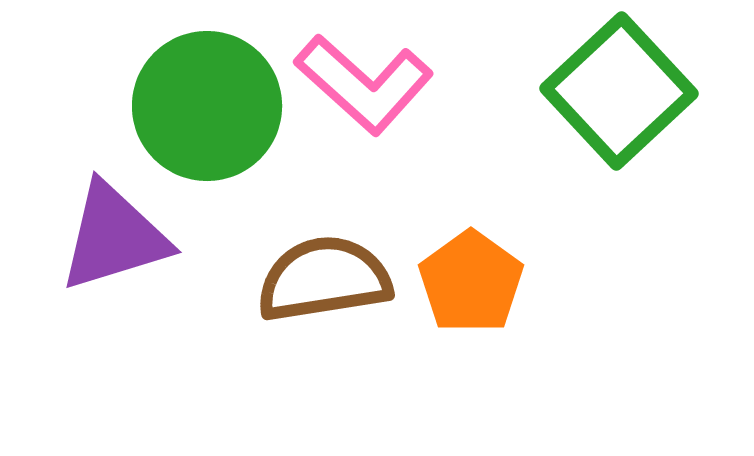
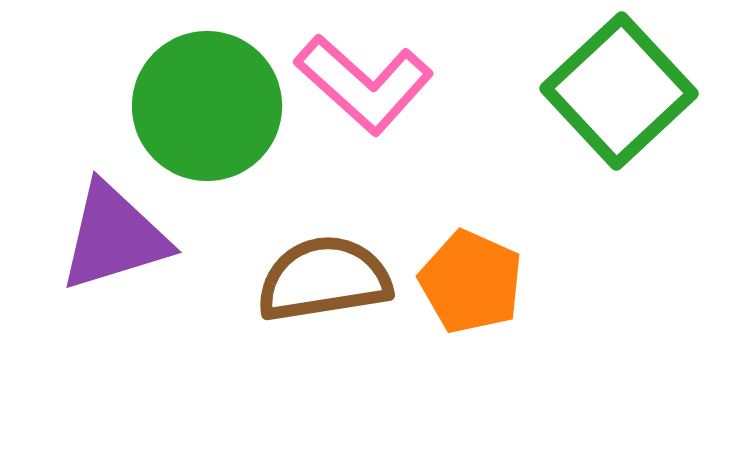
orange pentagon: rotated 12 degrees counterclockwise
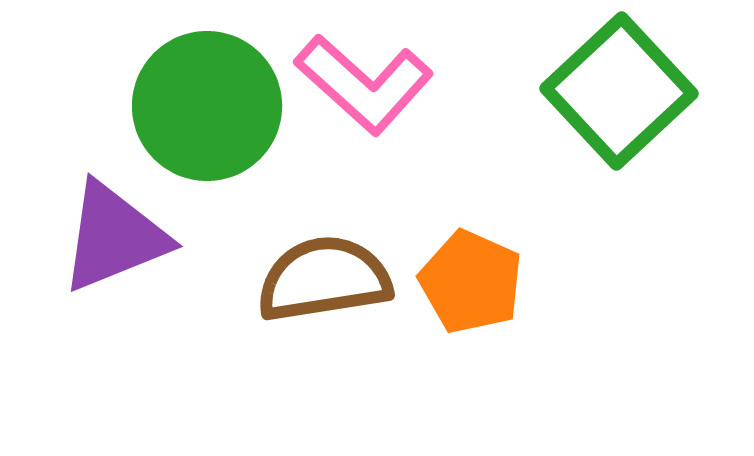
purple triangle: rotated 5 degrees counterclockwise
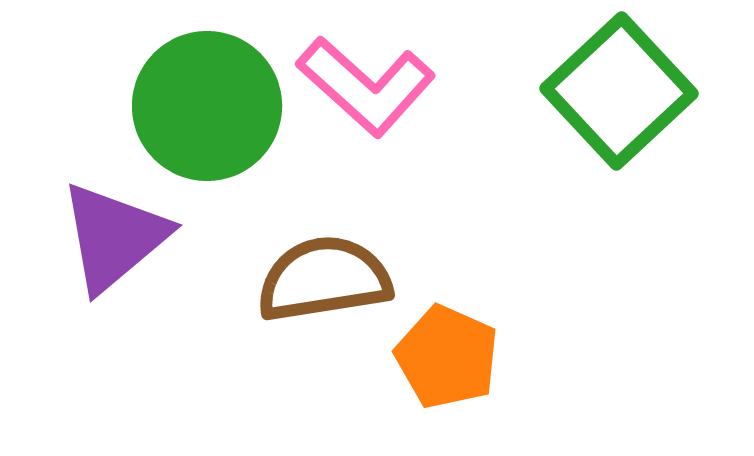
pink L-shape: moved 2 px right, 2 px down
purple triangle: rotated 18 degrees counterclockwise
orange pentagon: moved 24 px left, 75 px down
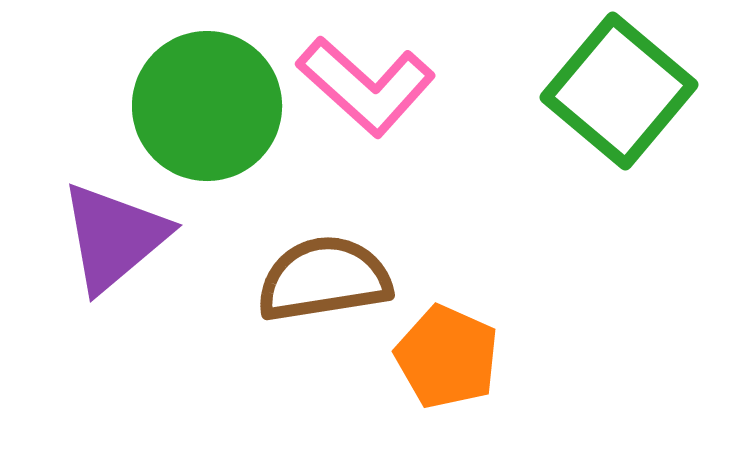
green square: rotated 7 degrees counterclockwise
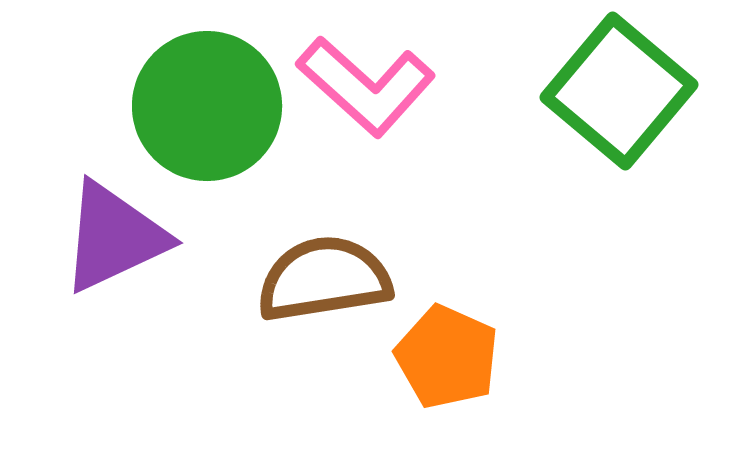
purple triangle: rotated 15 degrees clockwise
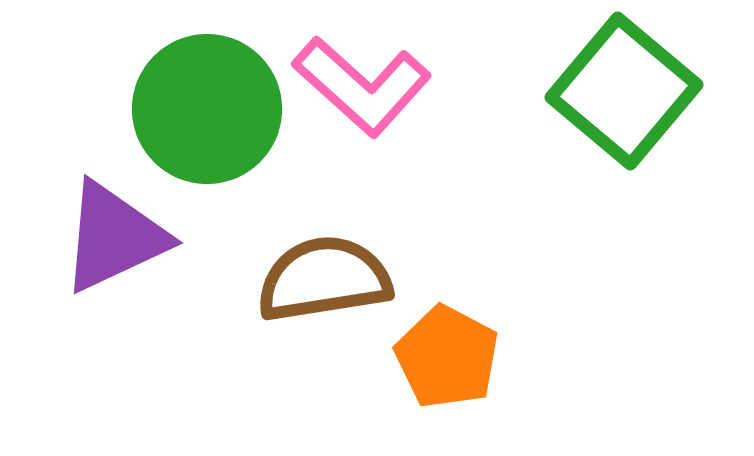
pink L-shape: moved 4 px left
green square: moved 5 px right
green circle: moved 3 px down
orange pentagon: rotated 4 degrees clockwise
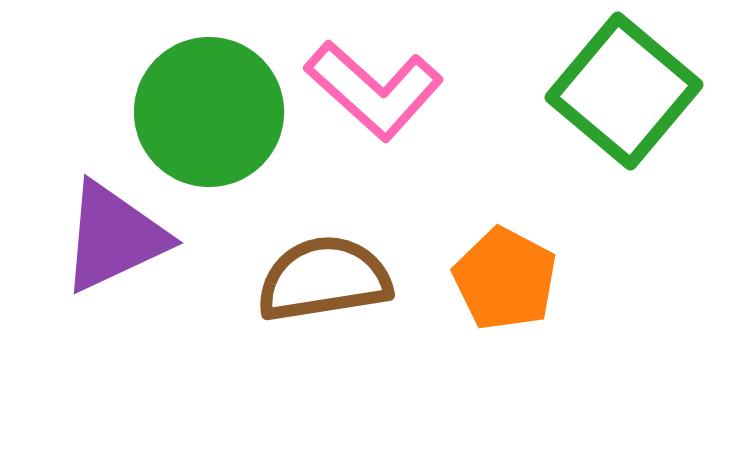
pink L-shape: moved 12 px right, 4 px down
green circle: moved 2 px right, 3 px down
orange pentagon: moved 58 px right, 78 px up
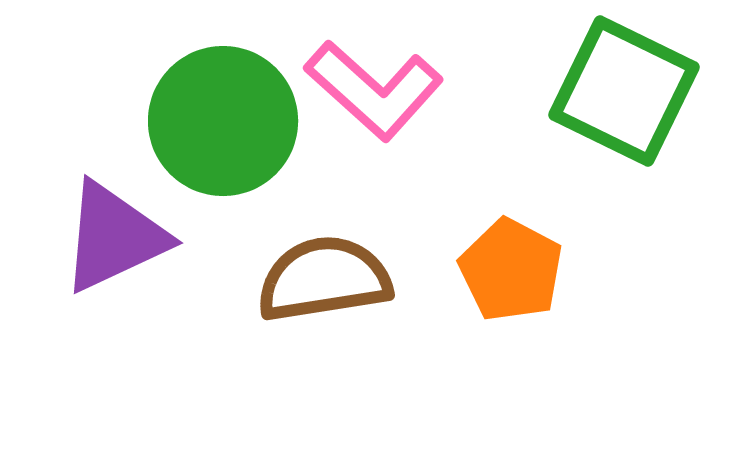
green square: rotated 14 degrees counterclockwise
green circle: moved 14 px right, 9 px down
orange pentagon: moved 6 px right, 9 px up
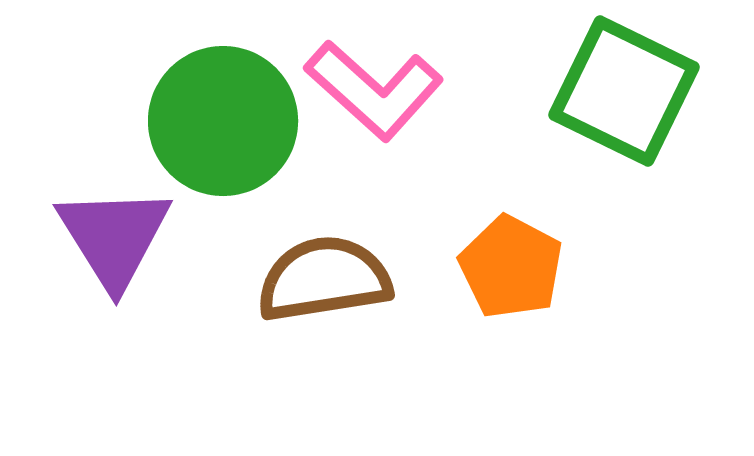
purple triangle: rotated 37 degrees counterclockwise
orange pentagon: moved 3 px up
